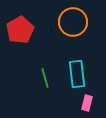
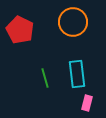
red pentagon: rotated 16 degrees counterclockwise
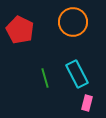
cyan rectangle: rotated 20 degrees counterclockwise
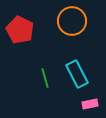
orange circle: moved 1 px left, 1 px up
pink rectangle: moved 3 px right, 1 px down; rotated 63 degrees clockwise
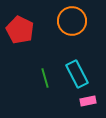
pink rectangle: moved 2 px left, 3 px up
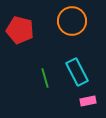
red pentagon: rotated 12 degrees counterclockwise
cyan rectangle: moved 2 px up
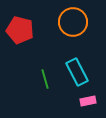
orange circle: moved 1 px right, 1 px down
green line: moved 1 px down
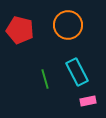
orange circle: moved 5 px left, 3 px down
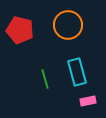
cyan rectangle: rotated 12 degrees clockwise
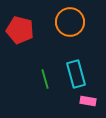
orange circle: moved 2 px right, 3 px up
cyan rectangle: moved 1 px left, 2 px down
pink rectangle: rotated 21 degrees clockwise
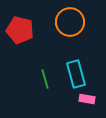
pink rectangle: moved 1 px left, 2 px up
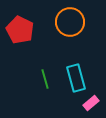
red pentagon: rotated 12 degrees clockwise
cyan rectangle: moved 4 px down
pink rectangle: moved 4 px right, 4 px down; rotated 49 degrees counterclockwise
